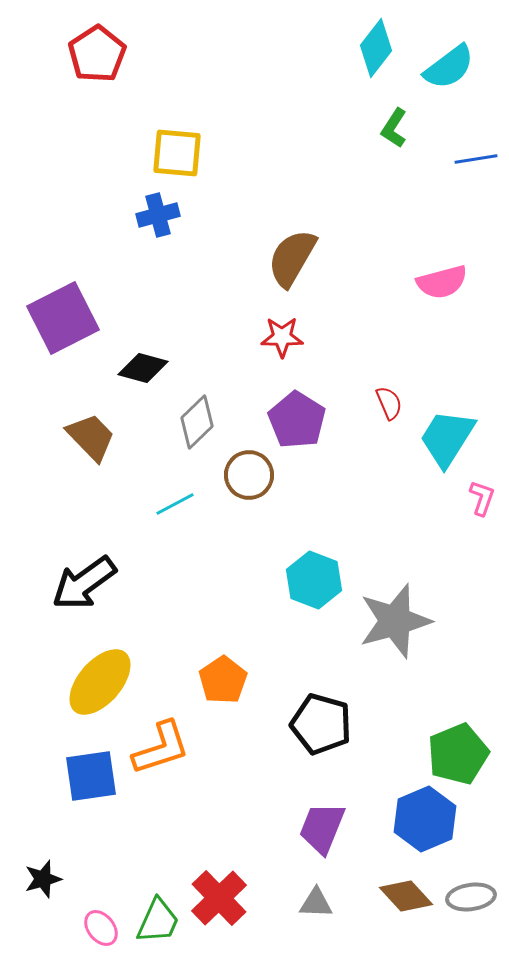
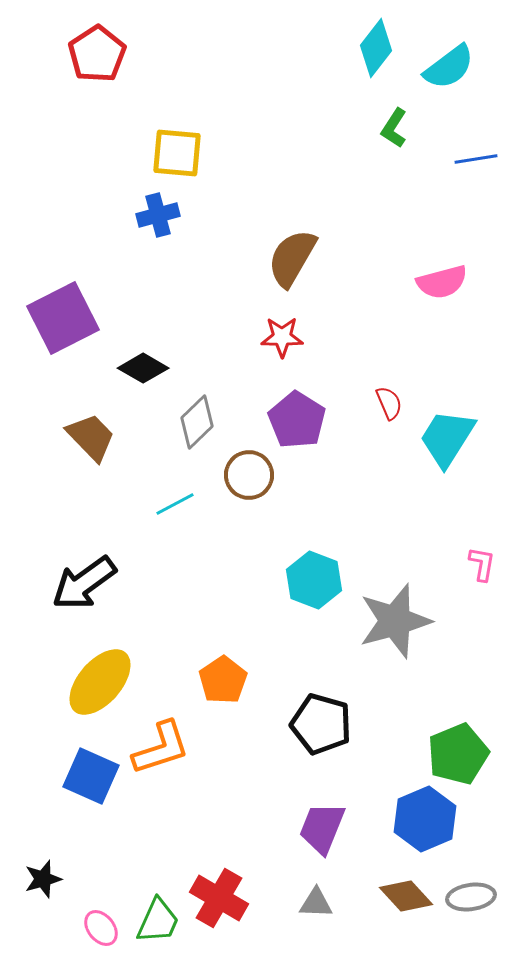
black diamond: rotated 15 degrees clockwise
pink L-shape: moved 66 px down; rotated 9 degrees counterclockwise
blue square: rotated 32 degrees clockwise
red cross: rotated 16 degrees counterclockwise
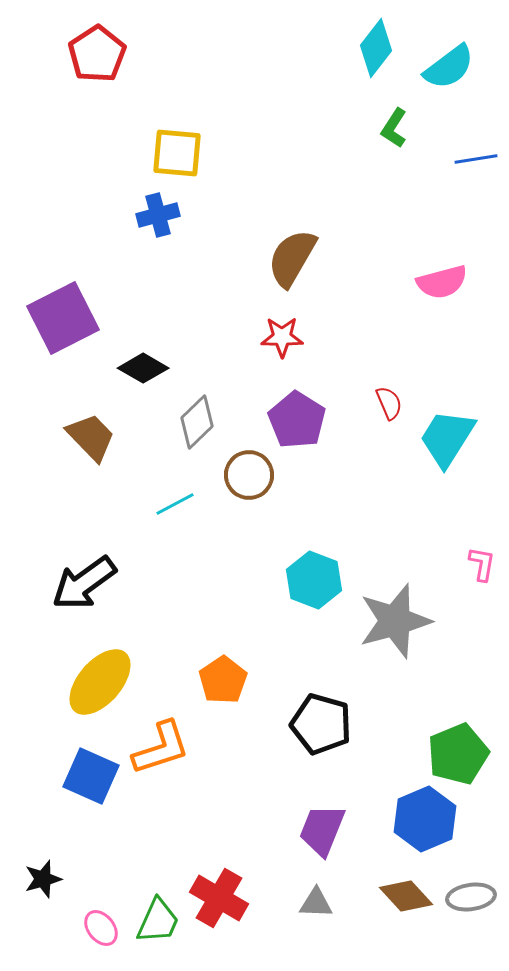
purple trapezoid: moved 2 px down
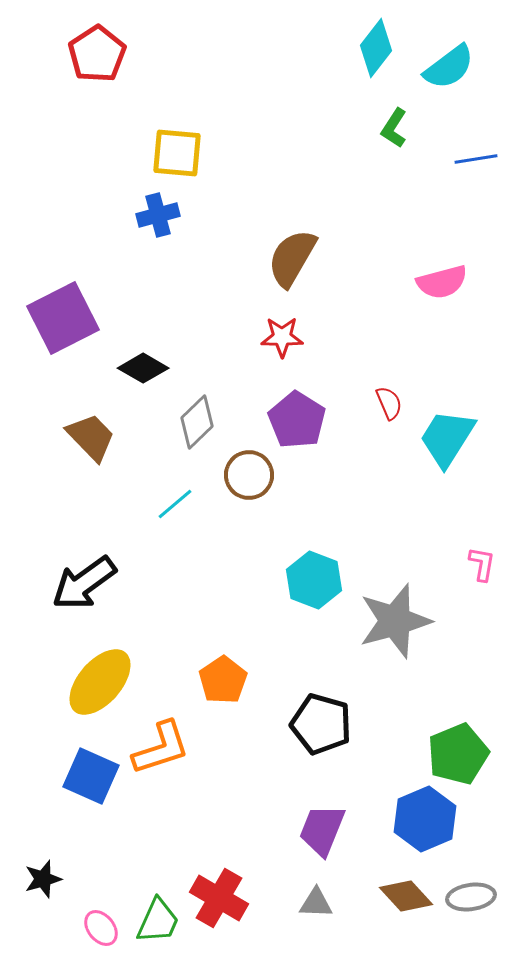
cyan line: rotated 12 degrees counterclockwise
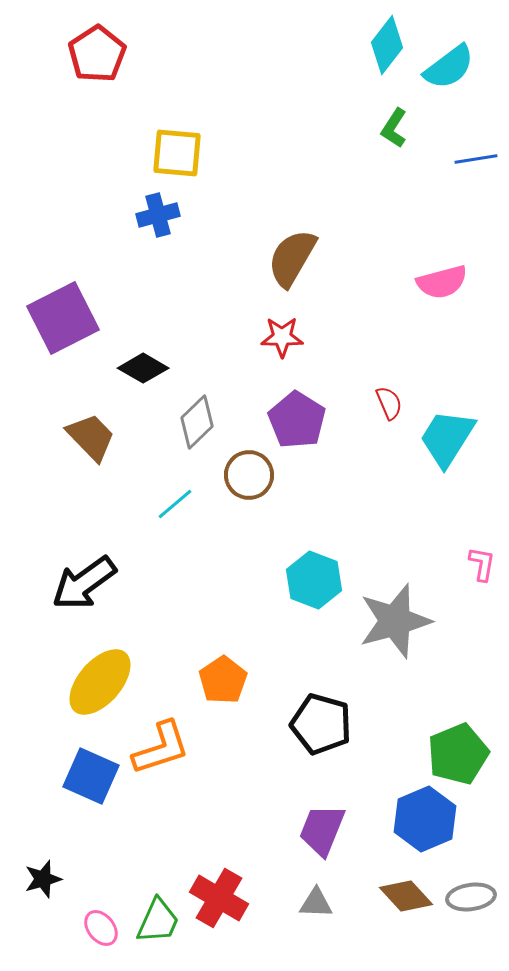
cyan diamond: moved 11 px right, 3 px up
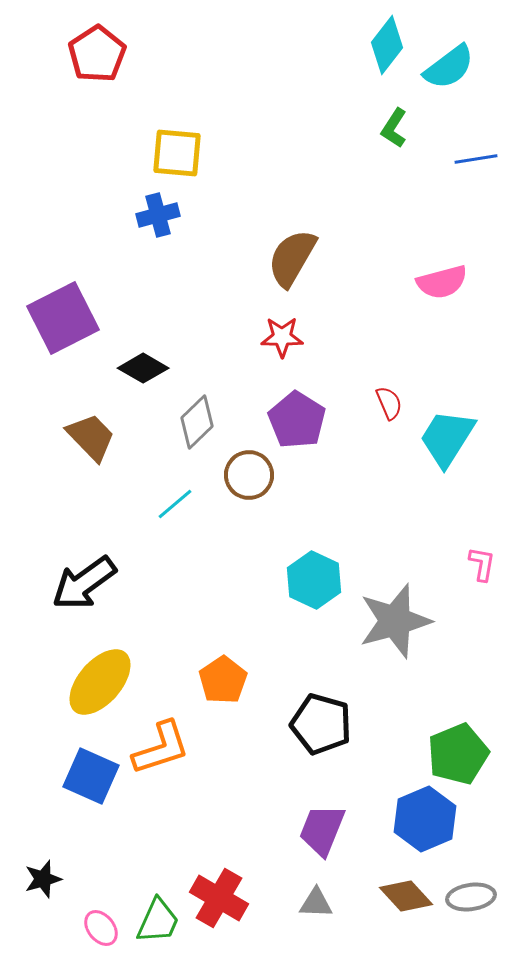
cyan hexagon: rotated 4 degrees clockwise
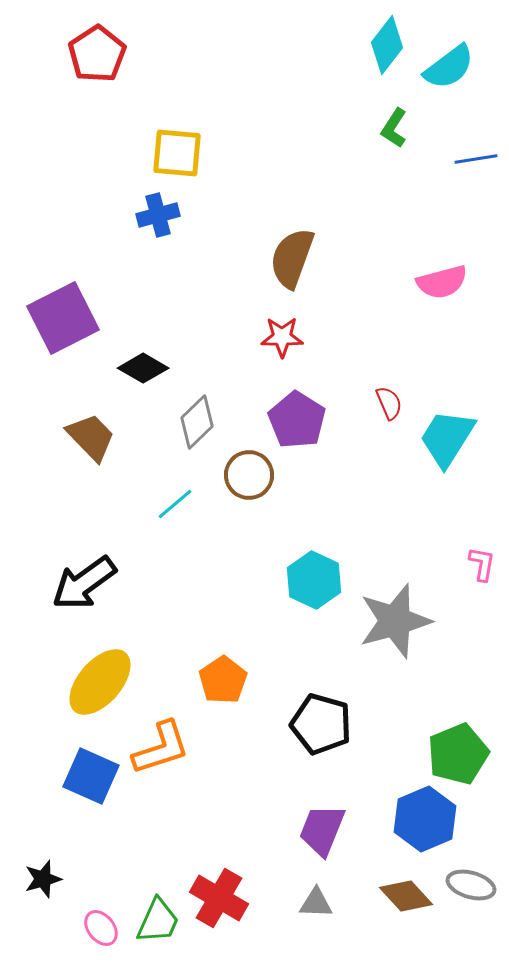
brown semicircle: rotated 10 degrees counterclockwise
gray ellipse: moved 12 px up; rotated 24 degrees clockwise
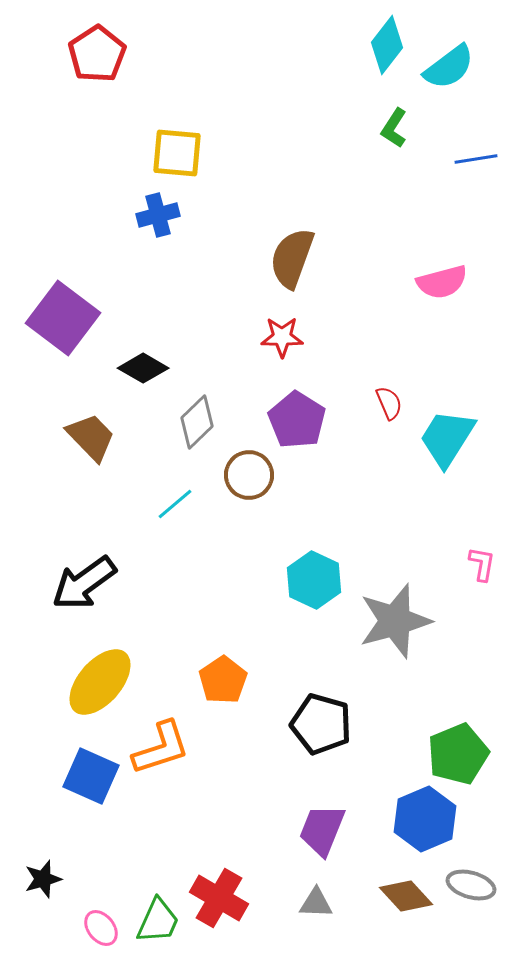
purple square: rotated 26 degrees counterclockwise
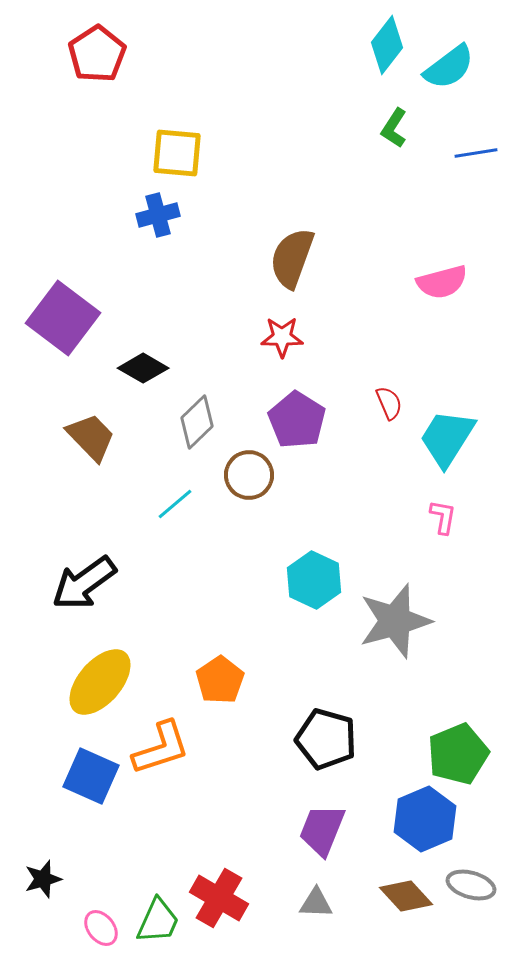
blue line: moved 6 px up
pink L-shape: moved 39 px left, 47 px up
orange pentagon: moved 3 px left
black pentagon: moved 5 px right, 15 px down
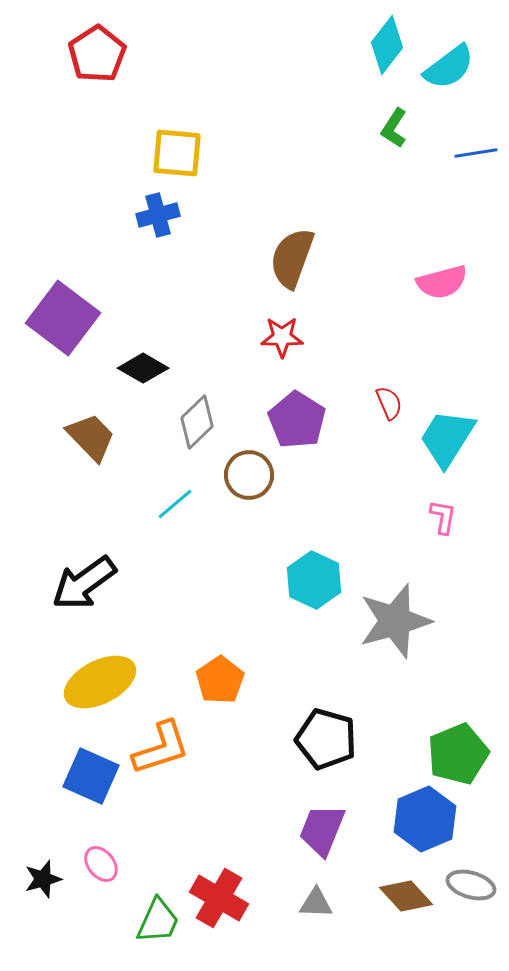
yellow ellipse: rotated 22 degrees clockwise
pink ellipse: moved 64 px up
